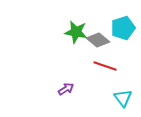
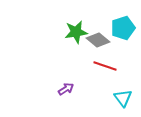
green star: rotated 20 degrees counterclockwise
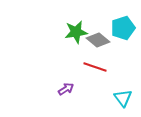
red line: moved 10 px left, 1 px down
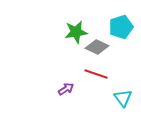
cyan pentagon: moved 2 px left, 1 px up
gray diamond: moved 1 px left, 7 px down; rotated 15 degrees counterclockwise
red line: moved 1 px right, 7 px down
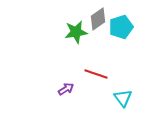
gray diamond: moved 1 px right, 28 px up; rotated 60 degrees counterclockwise
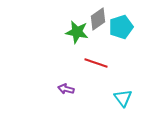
green star: moved 1 px right; rotated 20 degrees clockwise
red line: moved 11 px up
purple arrow: rotated 133 degrees counterclockwise
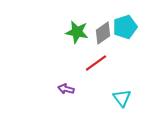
gray diamond: moved 5 px right, 14 px down
cyan pentagon: moved 4 px right
red line: rotated 55 degrees counterclockwise
cyan triangle: moved 1 px left
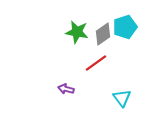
gray diamond: moved 1 px down
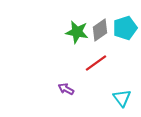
cyan pentagon: moved 1 px down
gray diamond: moved 3 px left, 4 px up
purple arrow: rotated 14 degrees clockwise
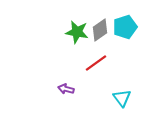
cyan pentagon: moved 1 px up
purple arrow: rotated 14 degrees counterclockwise
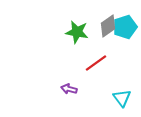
gray diamond: moved 8 px right, 4 px up
purple arrow: moved 3 px right
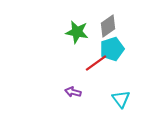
cyan pentagon: moved 13 px left, 22 px down
purple arrow: moved 4 px right, 3 px down
cyan triangle: moved 1 px left, 1 px down
